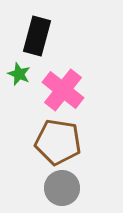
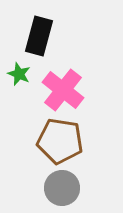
black rectangle: moved 2 px right
brown pentagon: moved 2 px right, 1 px up
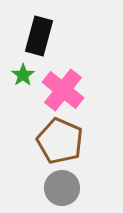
green star: moved 4 px right, 1 px down; rotated 15 degrees clockwise
brown pentagon: rotated 15 degrees clockwise
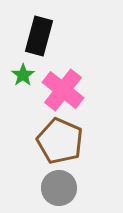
gray circle: moved 3 px left
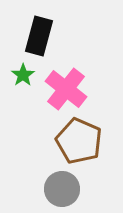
pink cross: moved 3 px right, 1 px up
brown pentagon: moved 19 px right
gray circle: moved 3 px right, 1 px down
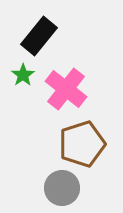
black rectangle: rotated 24 degrees clockwise
brown pentagon: moved 3 px right, 3 px down; rotated 30 degrees clockwise
gray circle: moved 1 px up
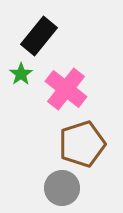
green star: moved 2 px left, 1 px up
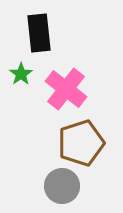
black rectangle: moved 3 px up; rotated 45 degrees counterclockwise
brown pentagon: moved 1 px left, 1 px up
gray circle: moved 2 px up
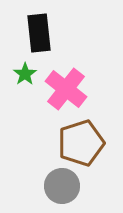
green star: moved 4 px right
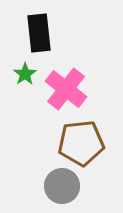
brown pentagon: rotated 12 degrees clockwise
